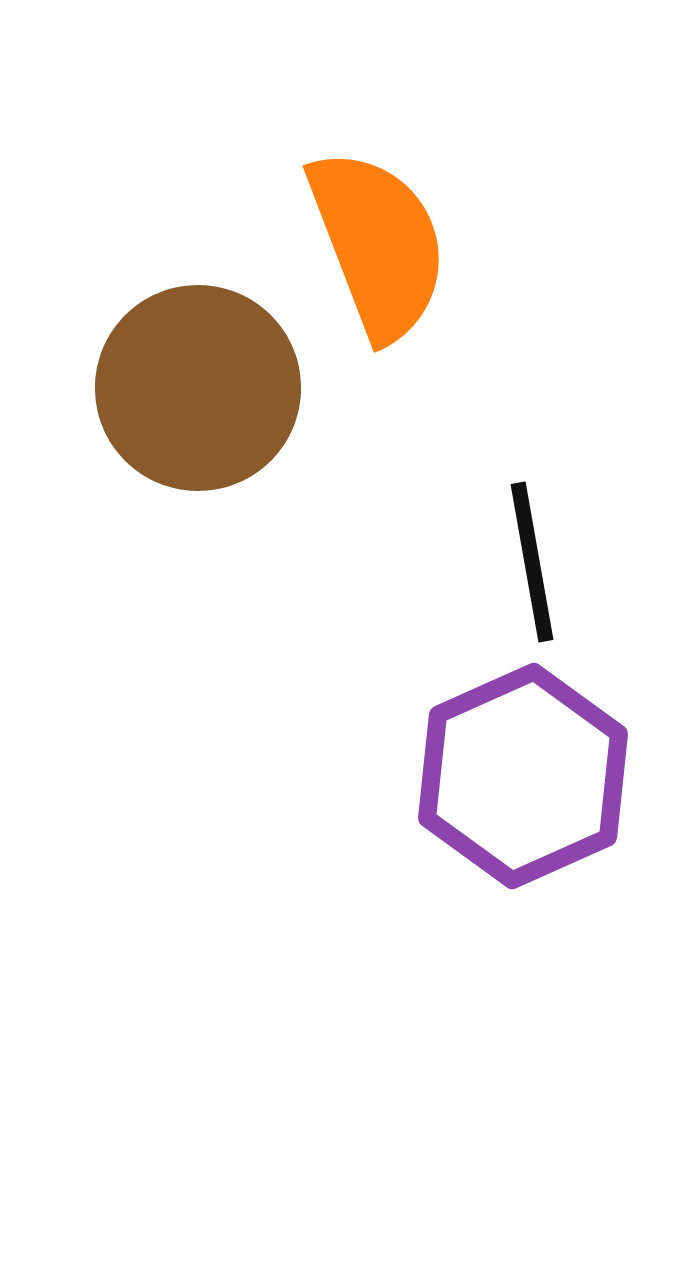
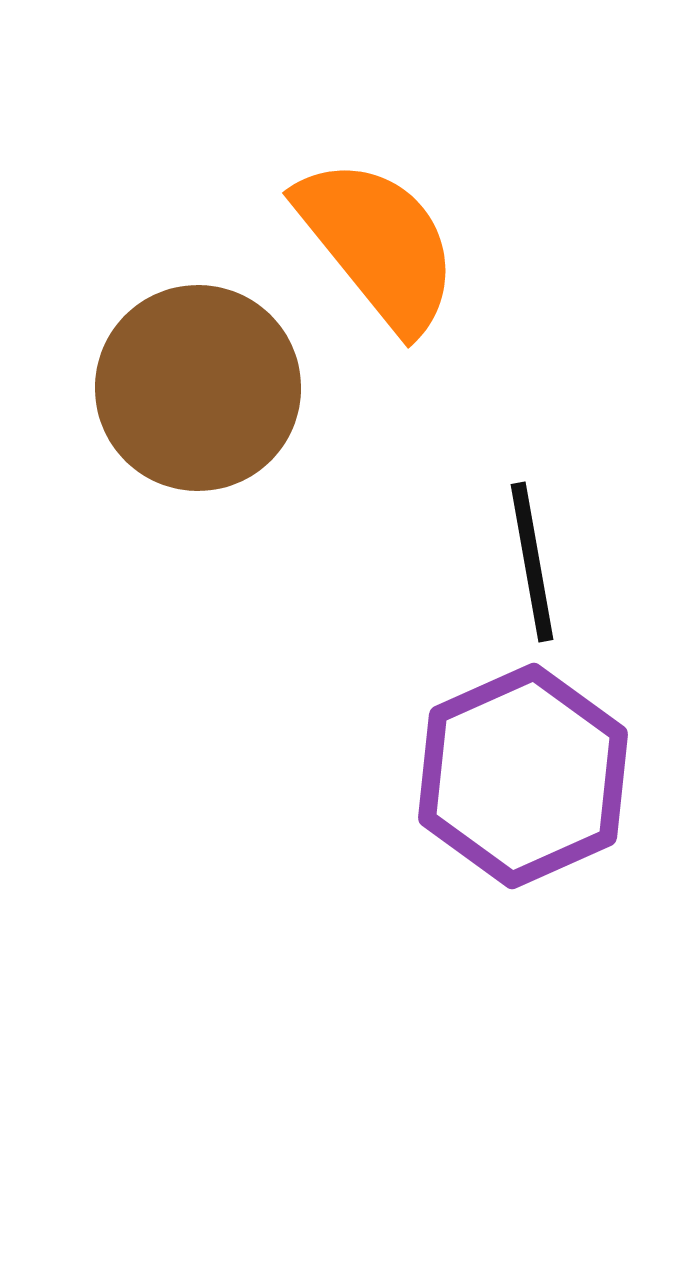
orange semicircle: rotated 18 degrees counterclockwise
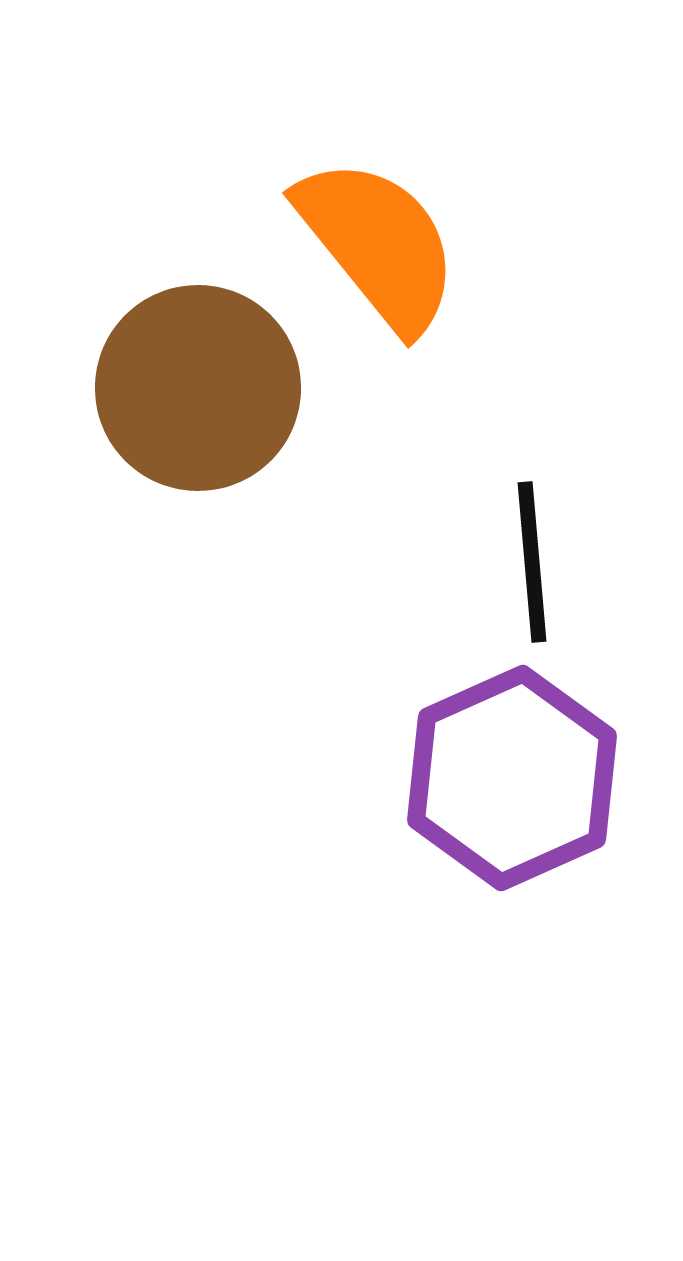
black line: rotated 5 degrees clockwise
purple hexagon: moved 11 px left, 2 px down
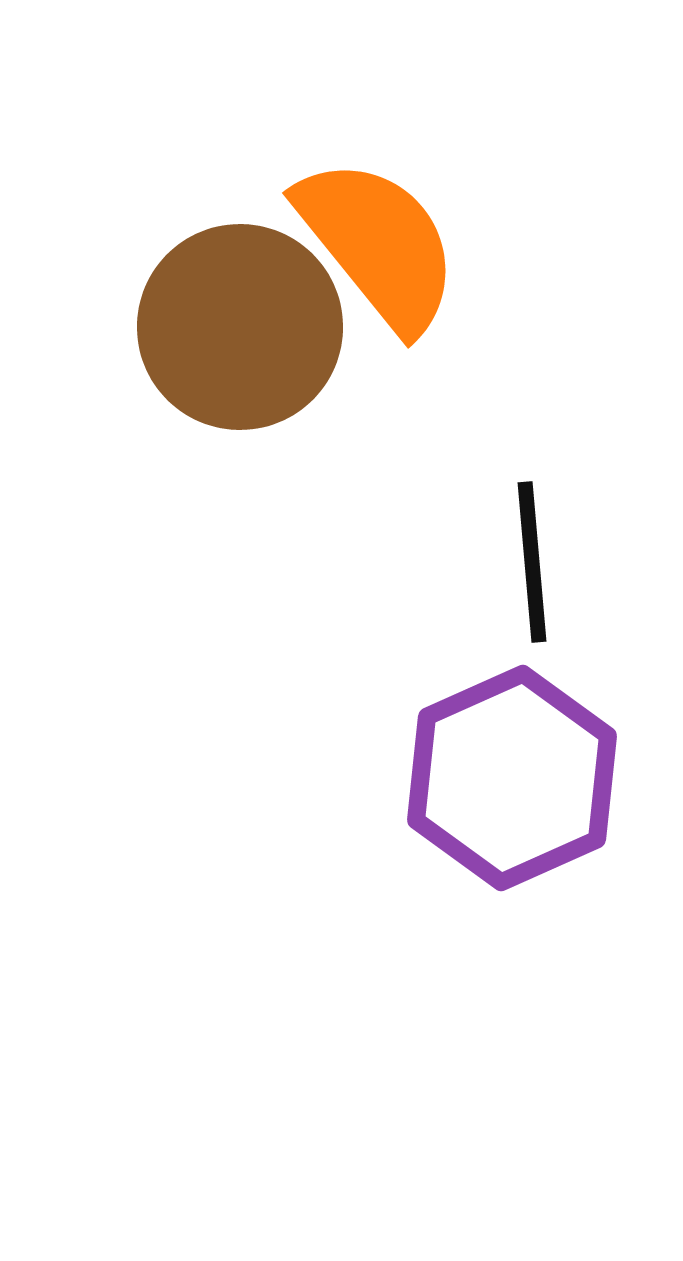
brown circle: moved 42 px right, 61 px up
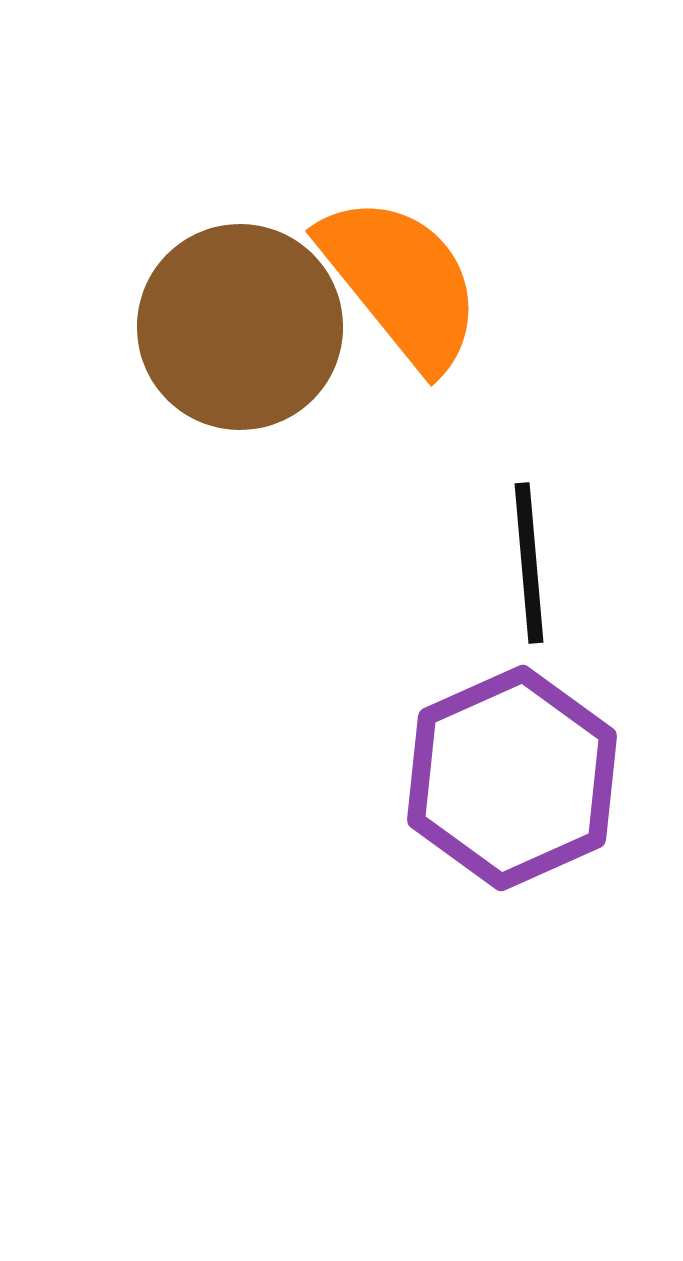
orange semicircle: moved 23 px right, 38 px down
black line: moved 3 px left, 1 px down
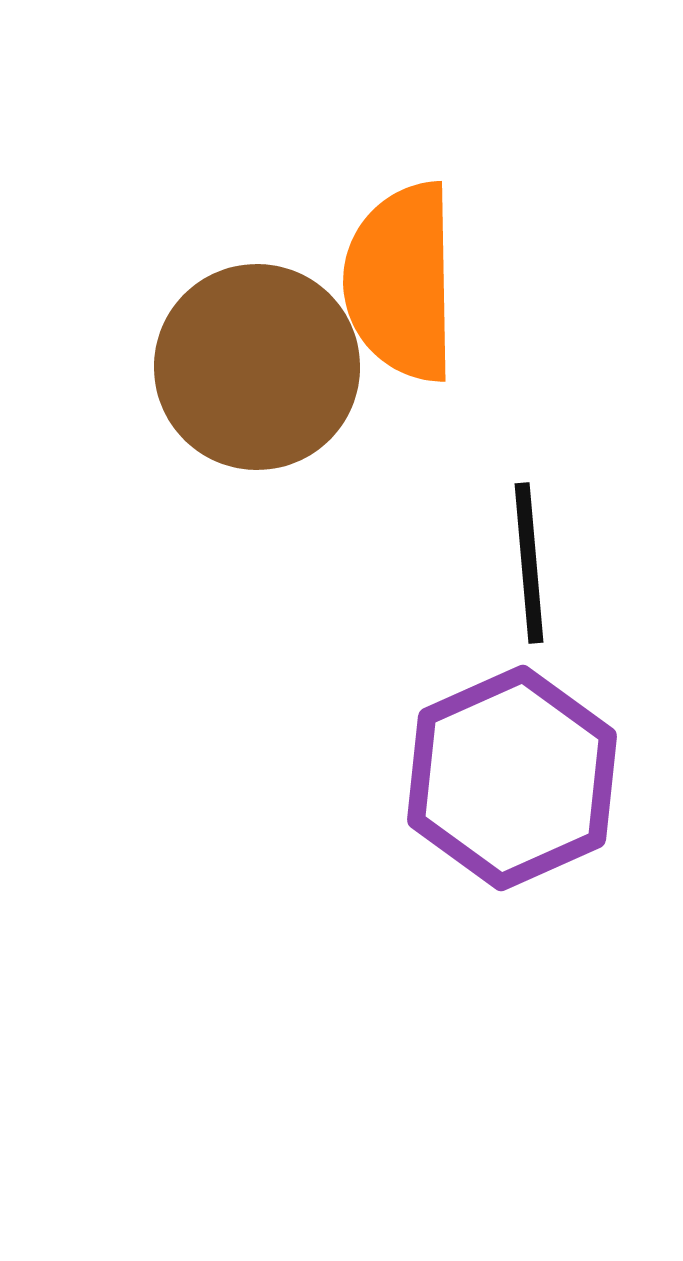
orange semicircle: rotated 142 degrees counterclockwise
brown circle: moved 17 px right, 40 px down
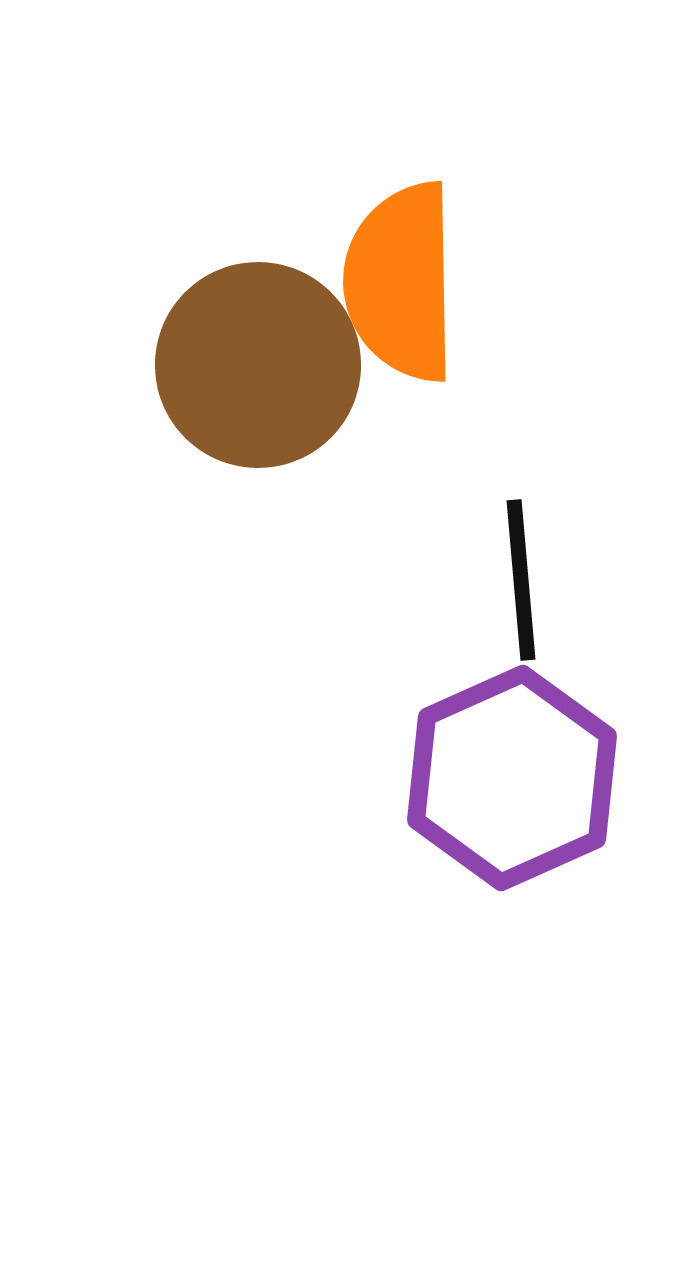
brown circle: moved 1 px right, 2 px up
black line: moved 8 px left, 17 px down
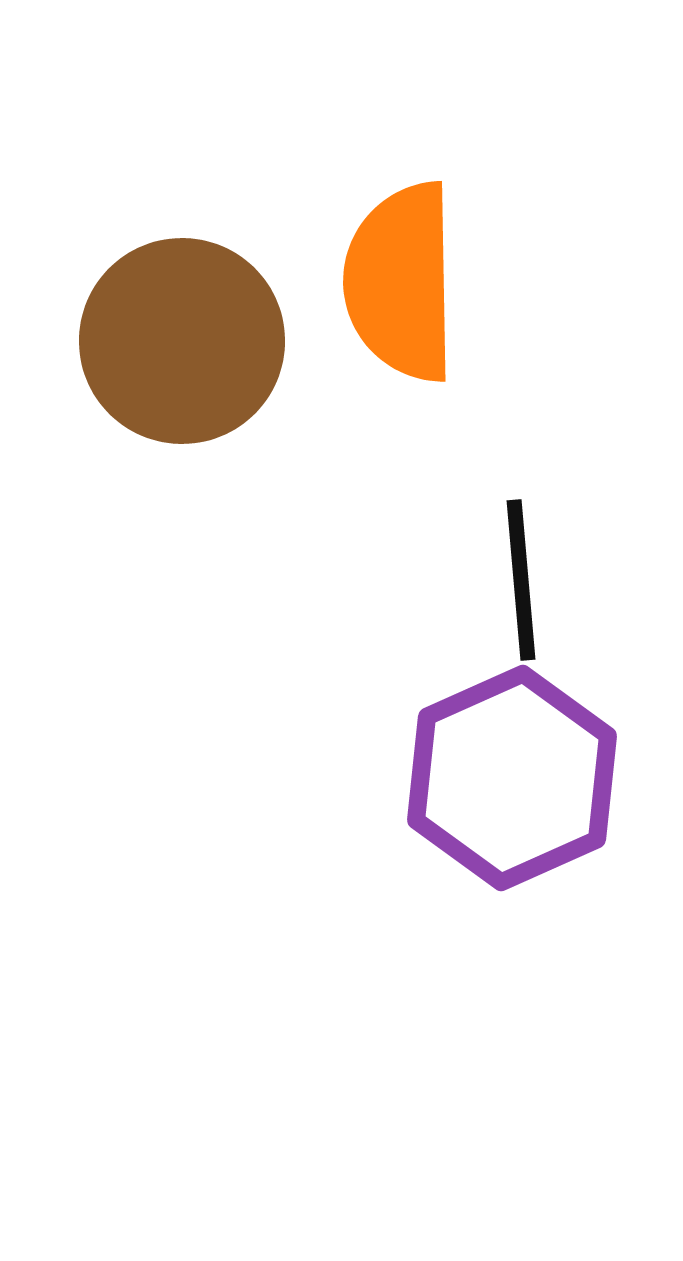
brown circle: moved 76 px left, 24 px up
